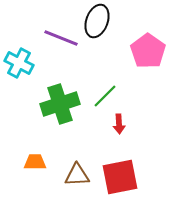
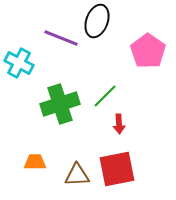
red square: moved 3 px left, 8 px up
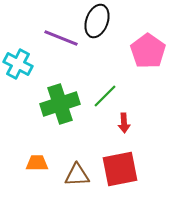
cyan cross: moved 1 px left, 1 px down
red arrow: moved 5 px right, 1 px up
orange trapezoid: moved 2 px right, 1 px down
red square: moved 3 px right
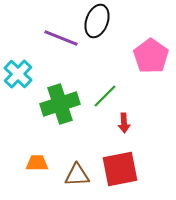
pink pentagon: moved 3 px right, 5 px down
cyan cross: moved 10 px down; rotated 16 degrees clockwise
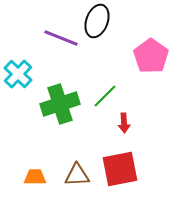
orange trapezoid: moved 2 px left, 14 px down
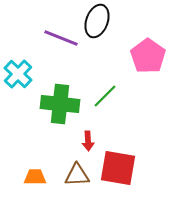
pink pentagon: moved 3 px left
green cross: rotated 24 degrees clockwise
red arrow: moved 36 px left, 18 px down
red square: moved 2 px left, 1 px up; rotated 21 degrees clockwise
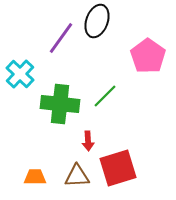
purple line: rotated 76 degrees counterclockwise
cyan cross: moved 2 px right
red square: rotated 27 degrees counterclockwise
brown triangle: moved 1 px down
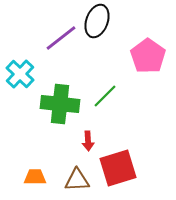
purple line: rotated 16 degrees clockwise
brown triangle: moved 4 px down
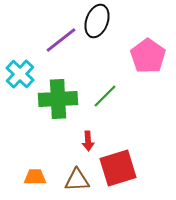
purple line: moved 2 px down
green cross: moved 2 px left, 5 px up; rotated 9 degrees counterclockwise
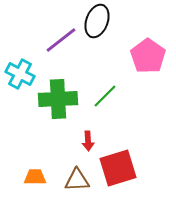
cyan cross: rotated 16 degrees counterclockwise
